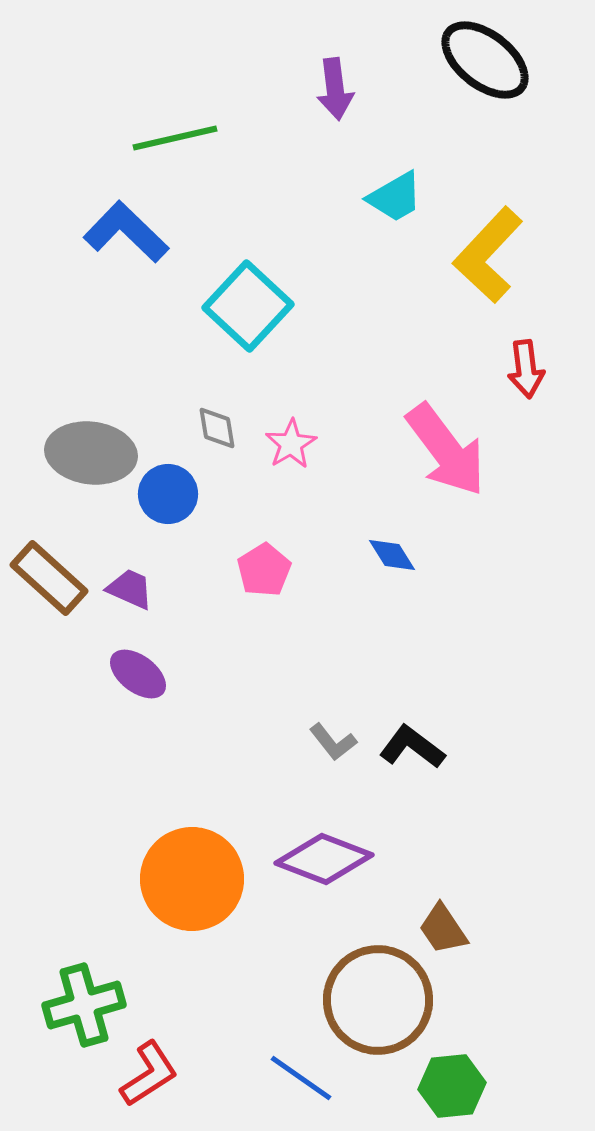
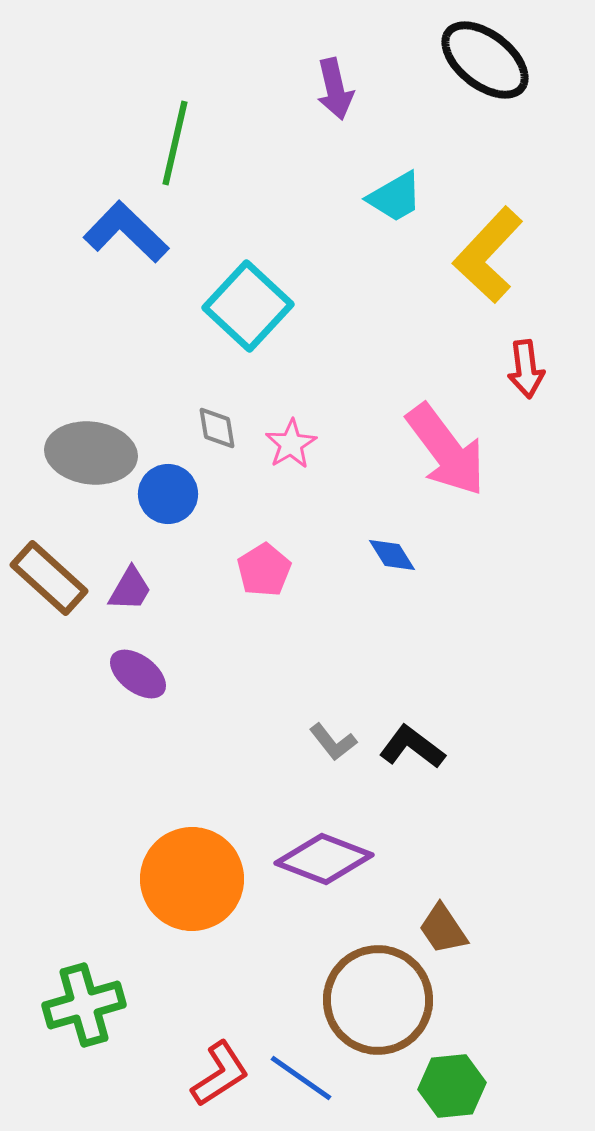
purple arrow: rotated 6 degrees counterclockwise
green line: moved 5 px down; rotated 64 degrees counterclockwise
purple trapezoid: rotated 96 degrees clockwise
red L-shape: moved 71 px right
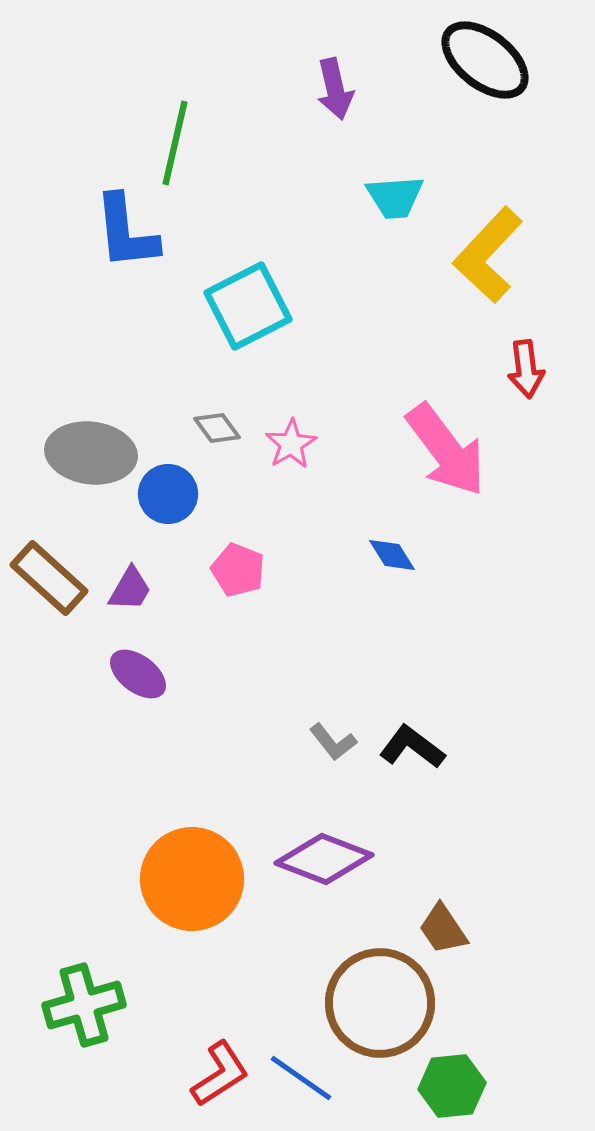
cyan trapezoid: rotated 26 degrees clockwise
blue L-shape: rotated 140 degrees counterclockwise
cyan square: rotated 20 degrees clockwise
gray diamond: rotated 27 degrees counterclockwise
pink pentagon: moved 26 px left; rotated 18 degrees counterclockwise
brown circle: moved 2 px right, 3 px down
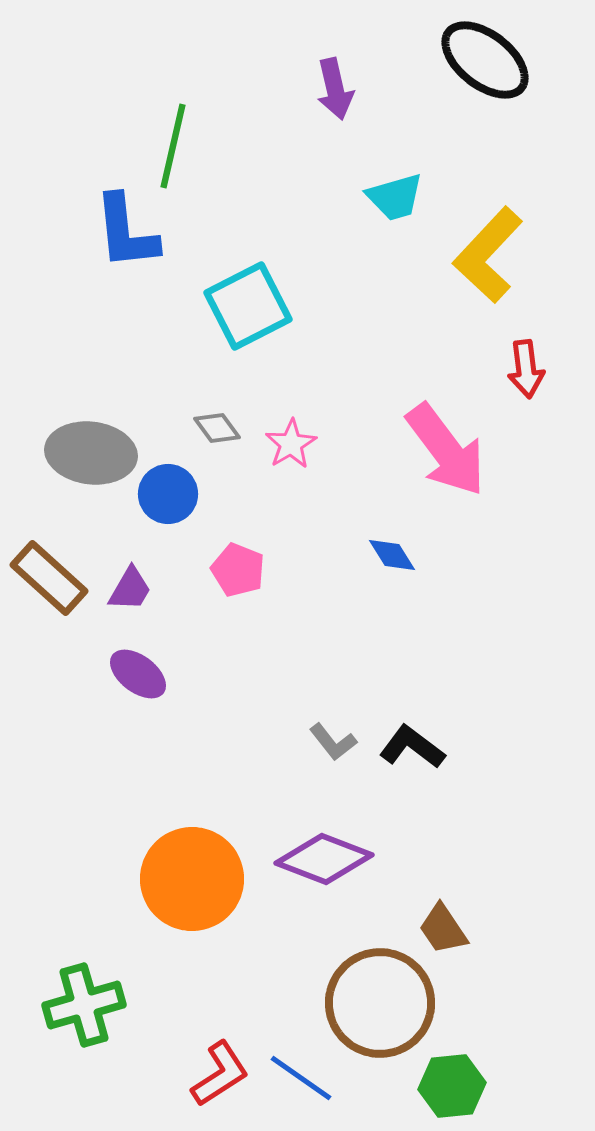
green line: moved 2 px left, 3 px down
cyan trapezoid: rotated 12 degrees counterclockwise
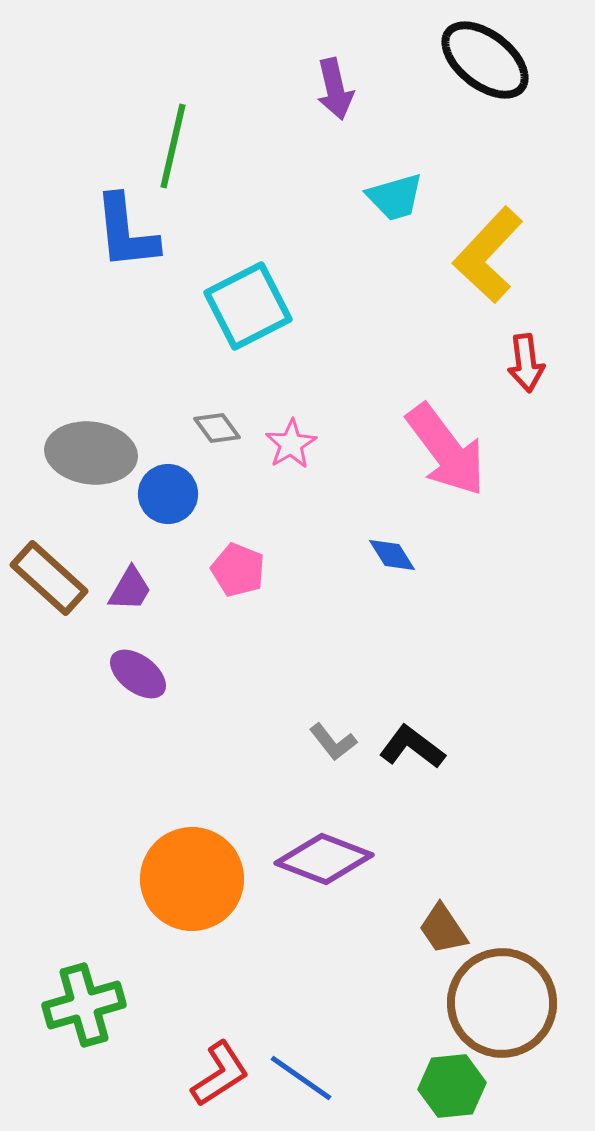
red arrow: moved 6 px up
brown circle: moved 122 px right
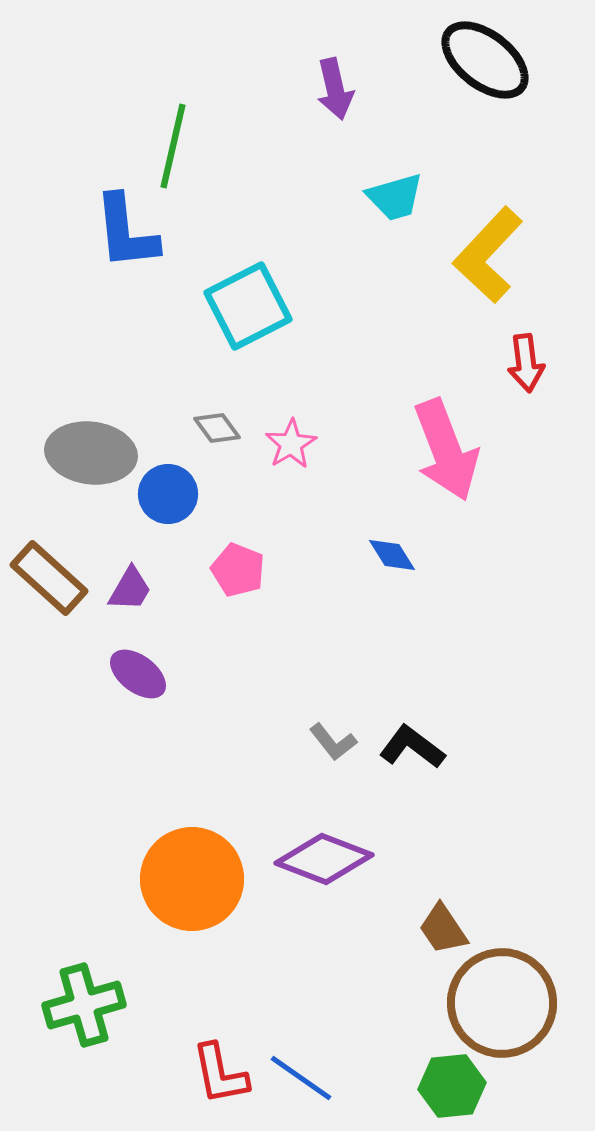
pink arrow: rotated 16 degrees clockwise
red L-shape: rotated 112 degrees clockwise
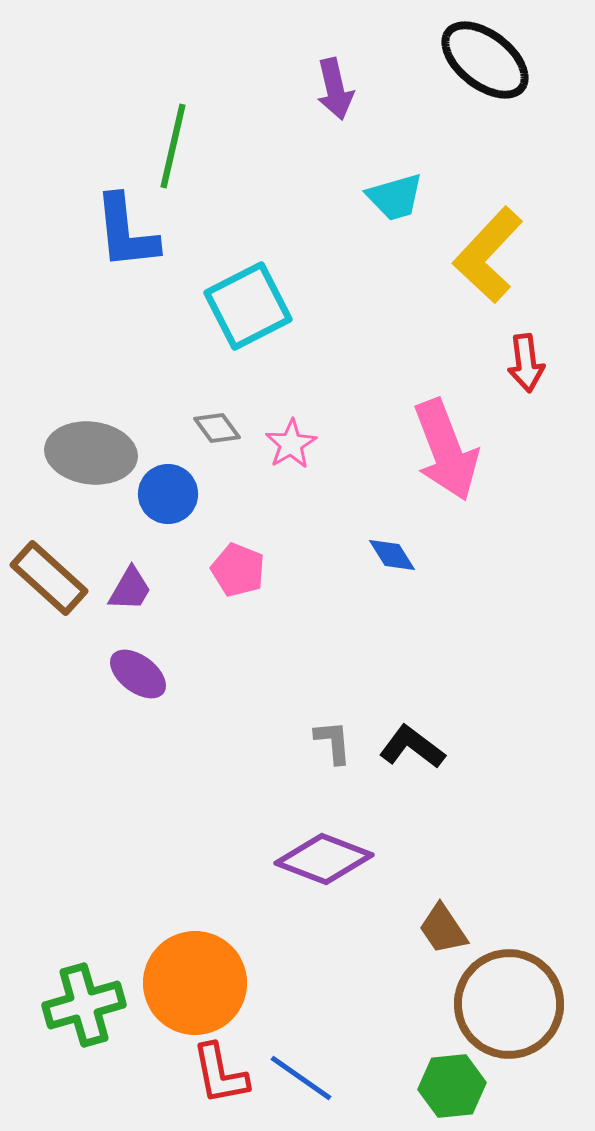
gray L-shape: rotated 147 degrees counterclockwise
orange circle: moved 3 px right, 104 px down
brown circle: moved 7 px right, 1 px down
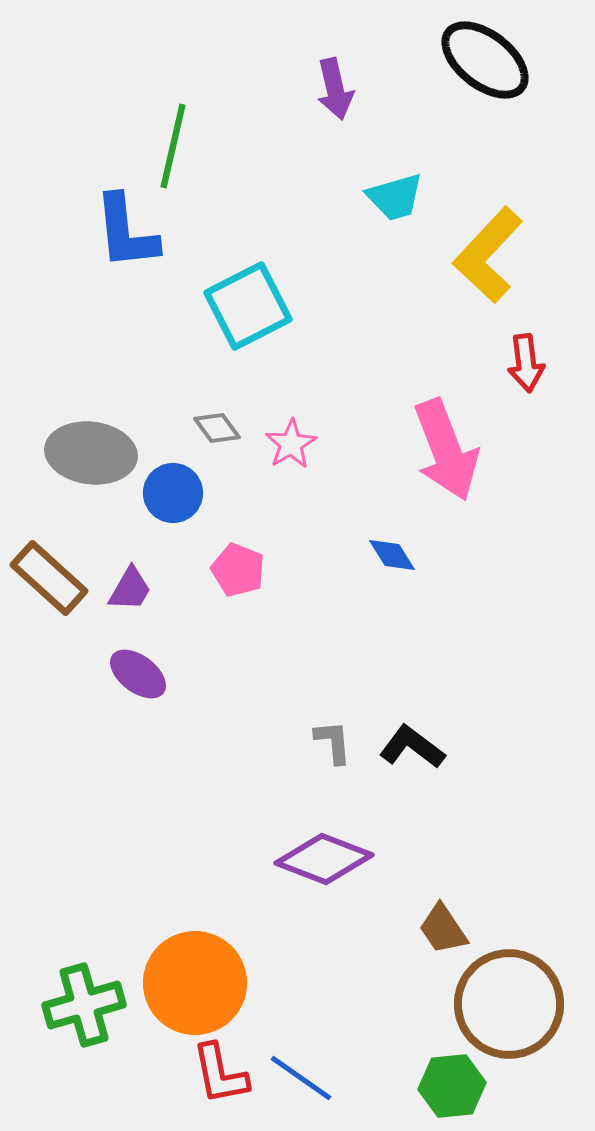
blue circle: moved 5 px right, 1 px up
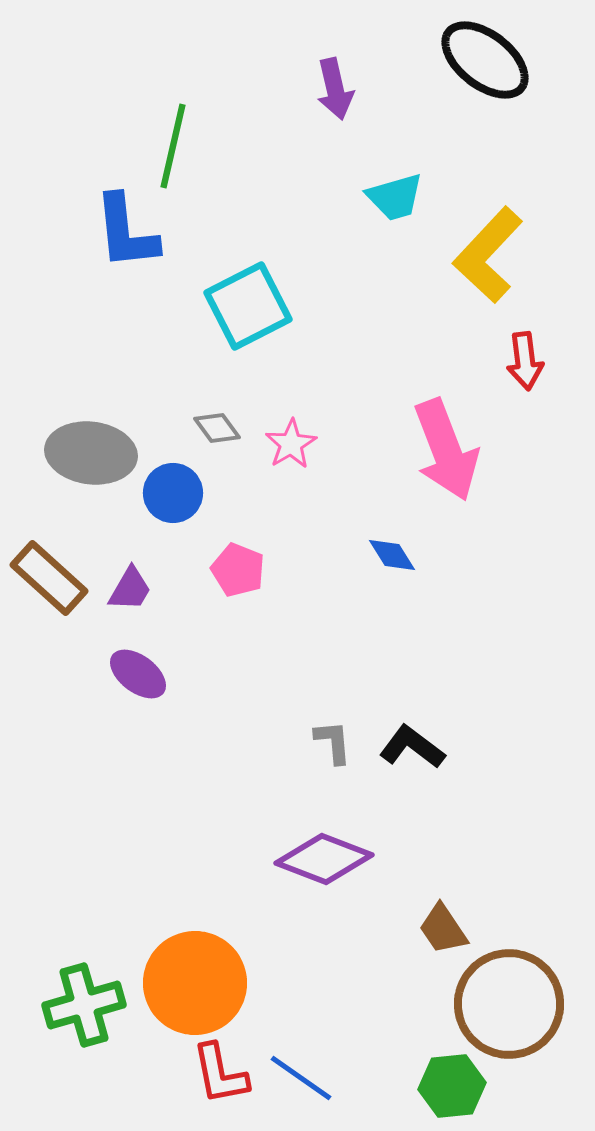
red arrow: moved 1 px left, 2 px up
